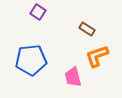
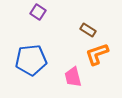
brown rectangle: moved 1 px right, 1 px down
orange L-shape: moved 2 px up
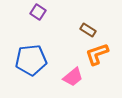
pink trapezoid: rotated 115 degrees counterclockwise
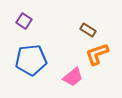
purple square: moved 14 px left, 9 px down
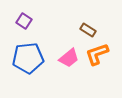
blue pentagon: moved 3 px left, 2 px up
pink trapezoid: moved 4 px left, 19 px up
